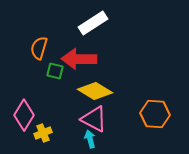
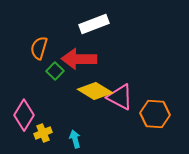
white rectangle: moved 1 px right, 1 px down; rotated 12 degrees clockwise
green square: rotated 30 degrees clockwise
pink triangle: moved 26 px right, 22 px up
cyan arrow: moved 15 px left
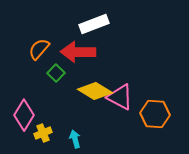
orange semicircle: moved 1 px down; rotated 25 degrees clockwise
red arrow: moved 1 px left, 7 px up
green square: moved 1 px right, 2 px down
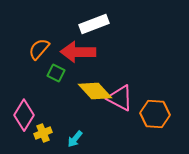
green square: rotated 18 degrees counterclockwise
yellow diamond: rotated 16 degrees clockwise
pink triangle: moved 1 px down
cyan arrow: rotated 126 degrees counterclockwise
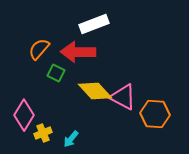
pink triangle: moved 3 px right, 1 px up
cyan arrow: moved 4 px left
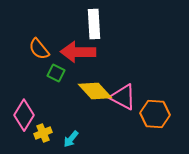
white rectangle: rotated 72 degrees counterclockwise
orange semicircle: rotated 80 degrees counterclockwise
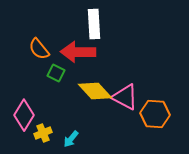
pink triangle: moved 2 px right
